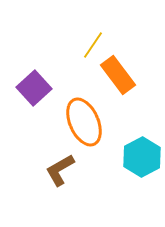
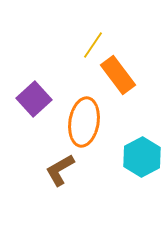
purple square: moved 11 px down
orange ellipse: rotated 33 degrees clockwise
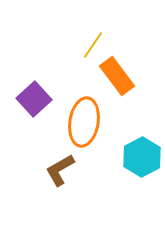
orange rectangle: moved 1 px left, 1 px down
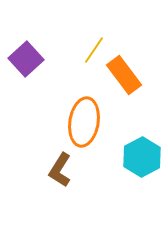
yellow line: moved 1 px right, 5 px down
orange rectangle: moved 7 px right, 1 px up
purple square: moved 8 px left, 40 px up
brown L-shape: rotated 28 degrees counterclockwise
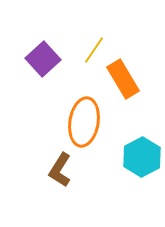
purple square: moved 17 px right
orange rectangle: moved 1 px left, 4 px down; rotated 6 degrees clockwise
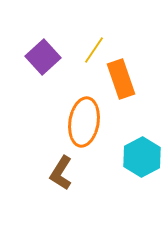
purple square: moved 2 px up
orange rectangle: moved 2 px left; rotated 12 degrees clockwise
brown L-shape: moved 1 px right, 3 px down
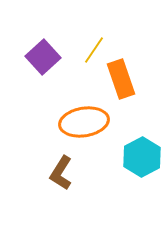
orange ellipse: rotated 72 degrees clockwise
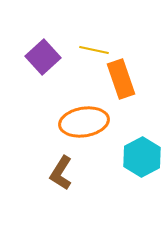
yellow line: rotated 68 degrees clockwise
